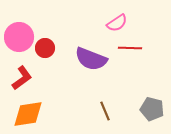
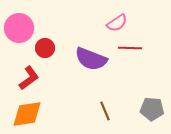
pink circle: moved 9 px up
red L-shape: moved 7 px right
gray pentagon: rotated 10 degrees counterclockwise
orange diamond: moved 1 px left
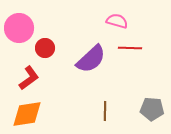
pink semicircle: moved 2 px up; rotated 130 degrees counterclockwise
purple semicircle: rotated 64 degrees counterclockwise
brown line: rotated 24 degrees clockwise
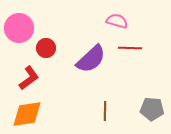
red circle: moved 1 px right
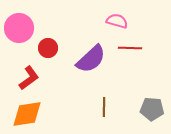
red circle: moved 2 px right
brown line: moved 1 px left, 4 px up
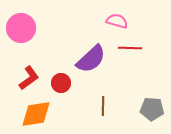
pink circle: moved 2 px right
red circle: moved 13 px right, 35 px down
brown line: moved 1 px left, 1 px up
orange diamond: moved 9 px right
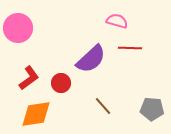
pink circle: moved 3 px left
brown line: rotated 42 degrees counterclockwise
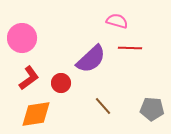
pink circle: moved 4 px right, 10 px down
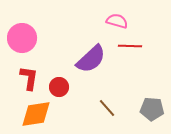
red line: moved 2 px up
red L-shape: rotated 45 degrees counterclockwise
red circle: moved 2 px left, 4 px down
brown line: moved 4 px right, 2 px down
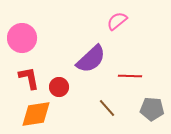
pink semicircle: rotated 55 degrees counterclockwise
red line: moved 30 px down
red L-shape: rotated 20 degrees counterclockwise
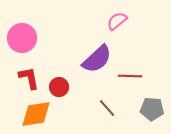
purple semicircle: moved 6 px right
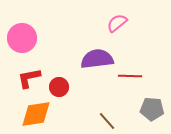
pink semicircle: moved 2 px down
purple semicircle: rotated 144 degrees counterclockwise
red L-shape: rotated 90 degrees counterclockwise
brown line: moved 13 px down
